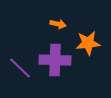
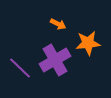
orange arrow: rotated 14 degrees clockwise
purple cross: rotated 32 degrees counterclockwise
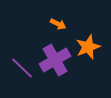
orange star: moved 4 px down; rotated 15 degrees counterclockwise
purple line: moved 2 px right
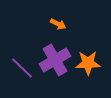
orange star: moved 16 px down; rotated 20 degrees clockwise
